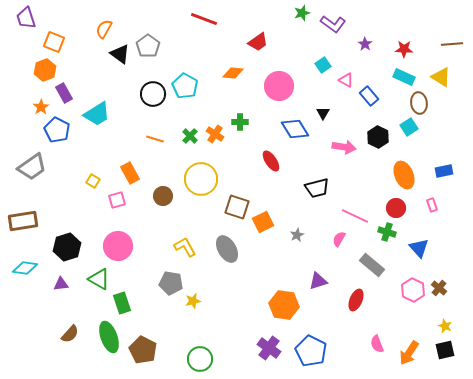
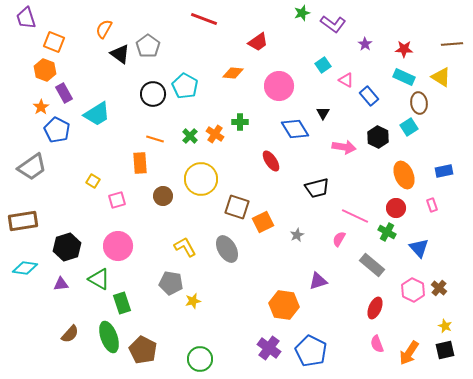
orange hexagon at (45, 70): rotated 20 degrees counterclockwise
orange rectangle at (130, 173): moved 10 px right, 10 px up; rotated 25 degrees clockwise
green cross at (387, 232): rotated 12 degrees clockwise
red ellipse at (356, 300): moved 19 px right, 8 px down
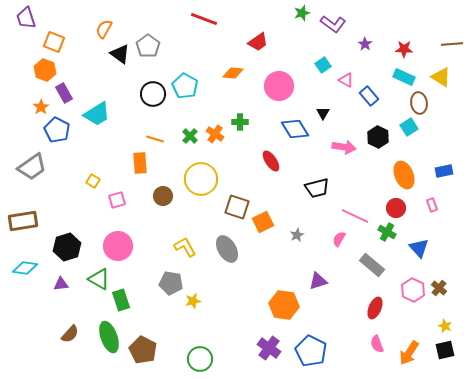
green rectangle at (122, 303): moved 1 px left, 3 px up
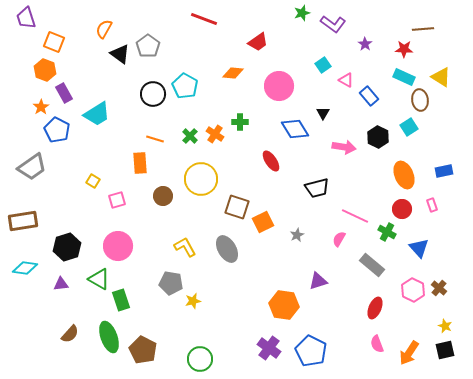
brown line at (452, 44): moved 29 px left, 15 px up
brown ellipse at (419, 103): moved 1 px right, 3 px up
red circle at (396, 208): moved 6 px right, 1 px down
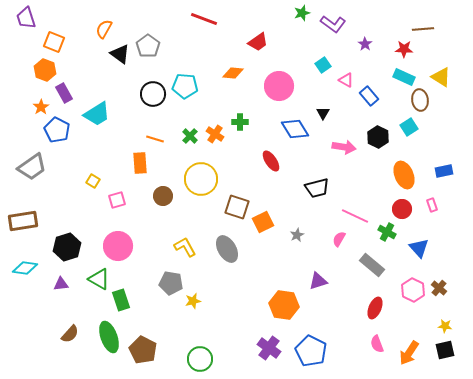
cyan pentagon at (185, 86): rotated 25 degrees counterclockwise
yellow star at (445, 326): rotated 16 degrees counterclockwise
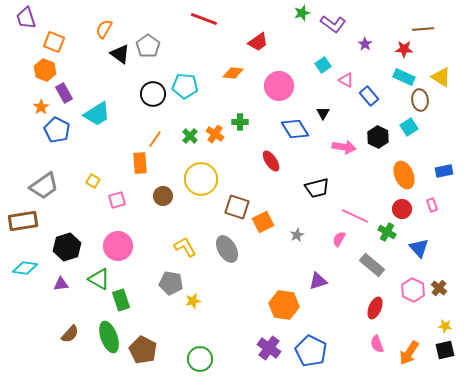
orange line at (155, 139): rotated 72 degrees counterclockwise
gray trapezoid at (32, 167): moved 12 px right, 19 px down
